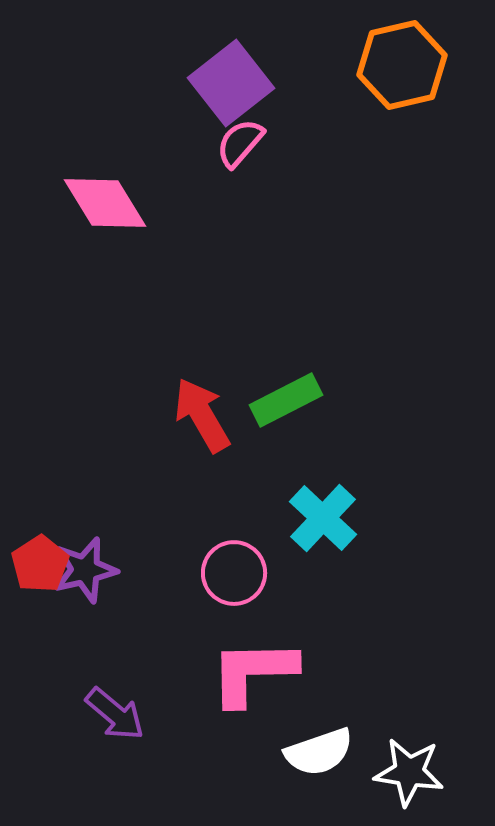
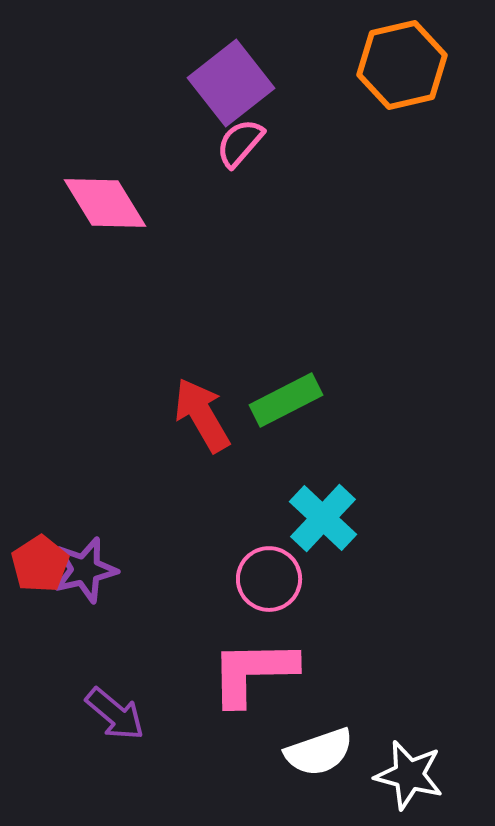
pink circle: moved 35 px right, 6 px down
white star: moved 3 px down; rotated 6 degrees clockwise
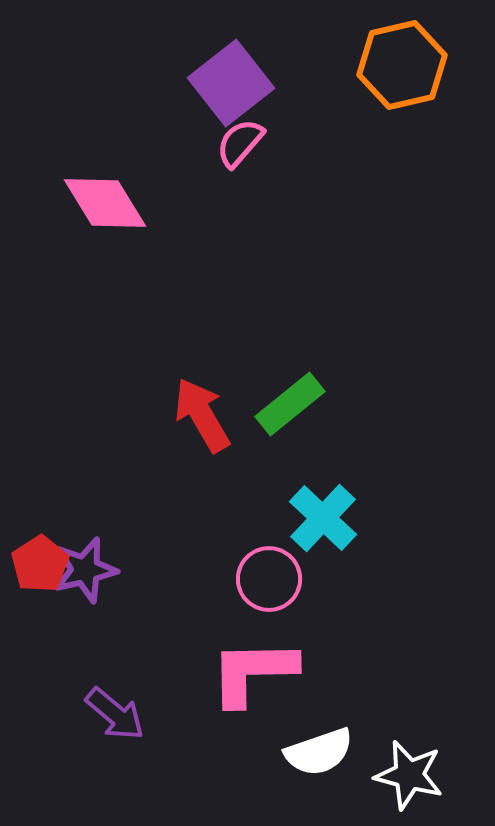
green rectangle: moved 4 px right, 4 px down; rotated 12 degrees counterclockwise
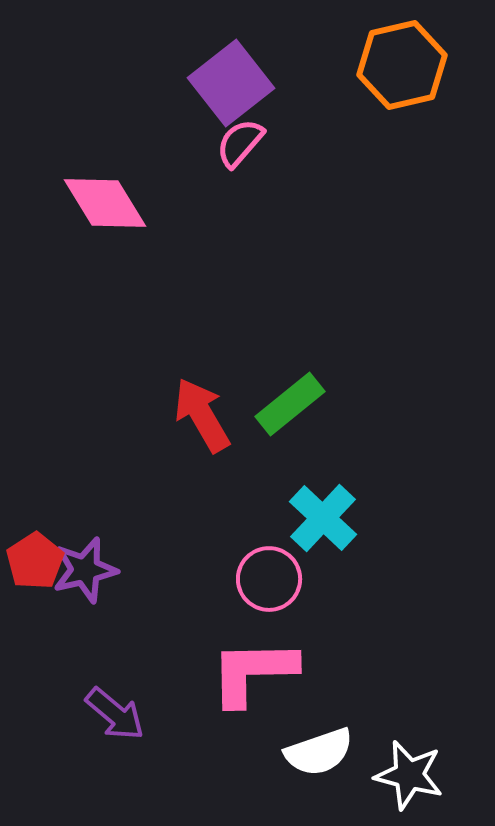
red pentagon: moved 5 px left, 3 px up
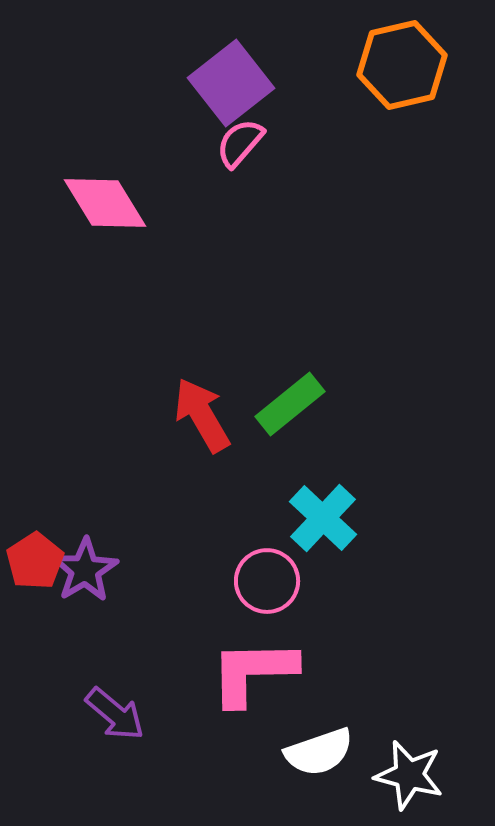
purple star: rotated 18 degrees counterclockwise
pink circle: moved 2 px left, 2 px down
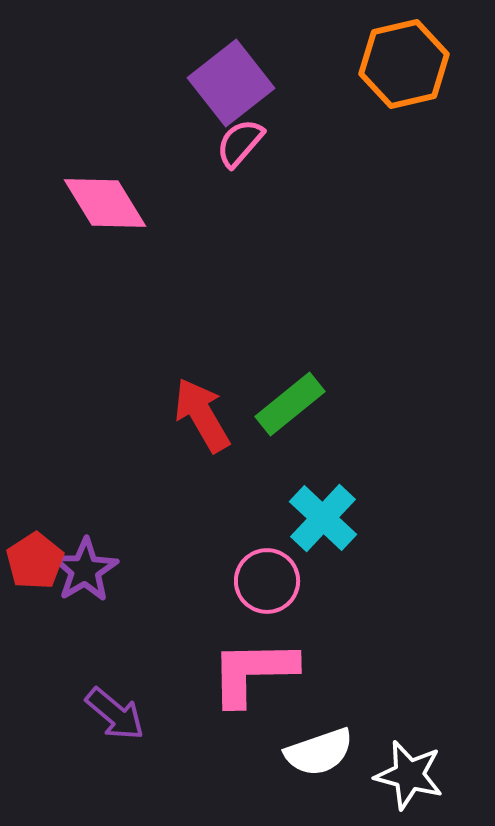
orange hexagon: moved 2 px right, 1 px up
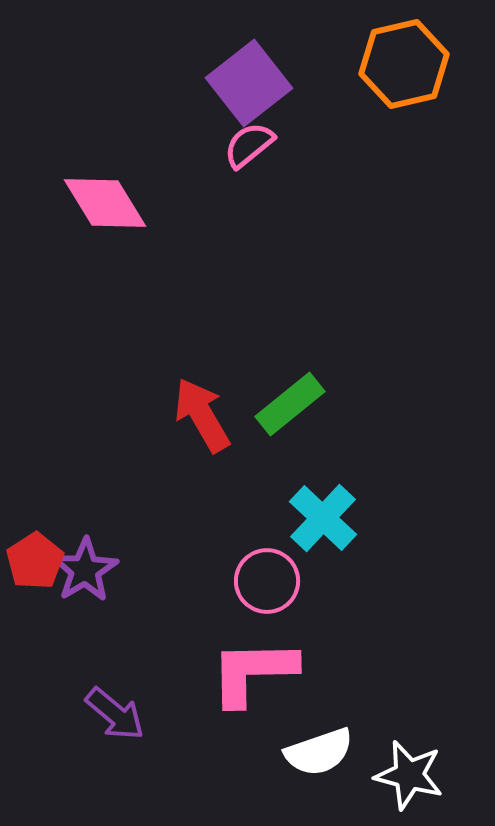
purple square: moved 18 px right
pink semicircle: moved 9 px right, 2 px down; rotated 10 degrees clockwise
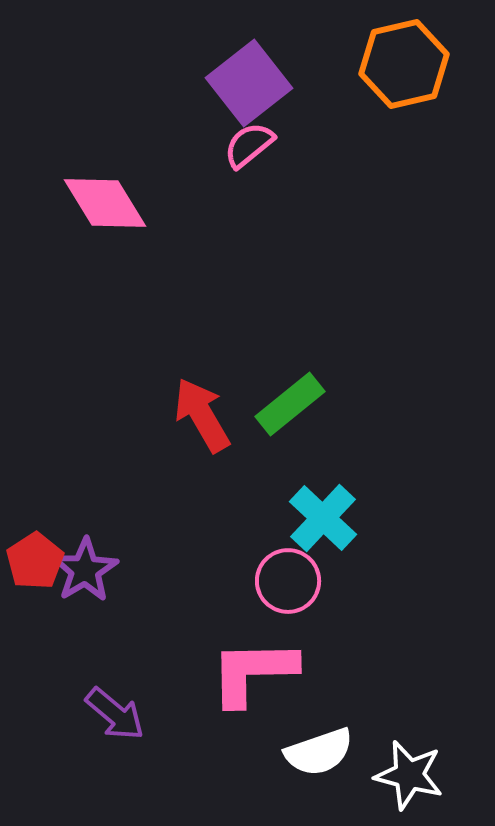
pink circle: moved 21 px right
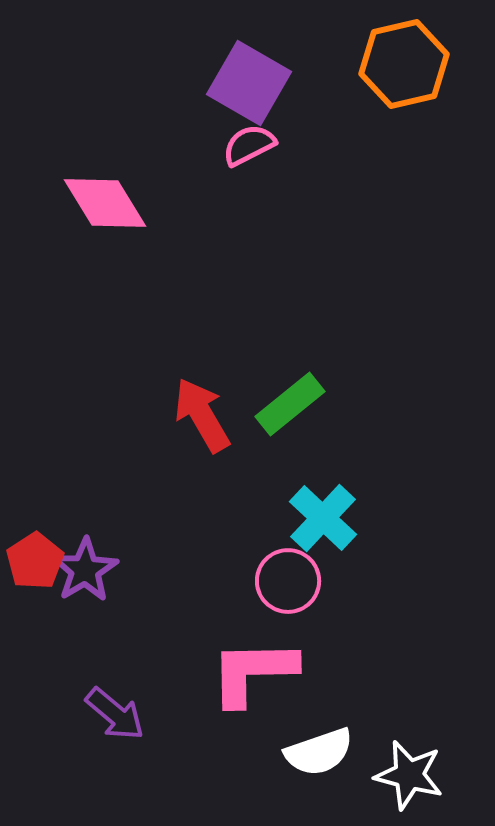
purple square: rotated 22 degrees counterclockwise
pink semicircle: rotated 12 degrees clockwise
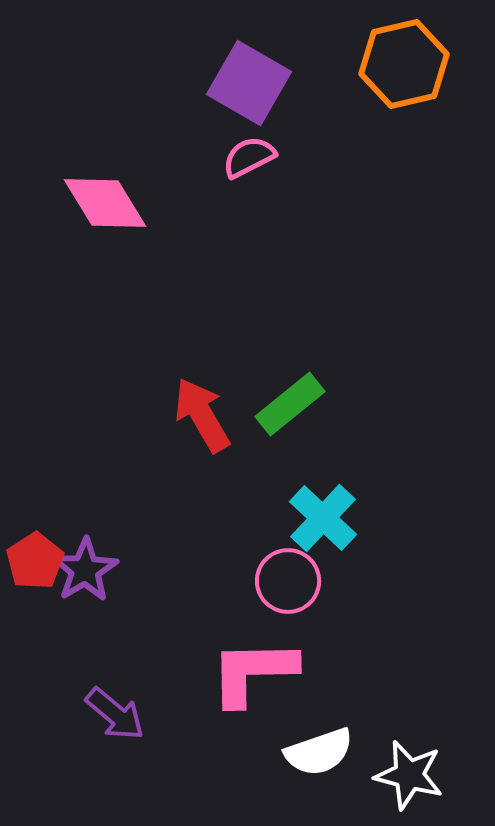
pink semicircle: moved 12 px down
